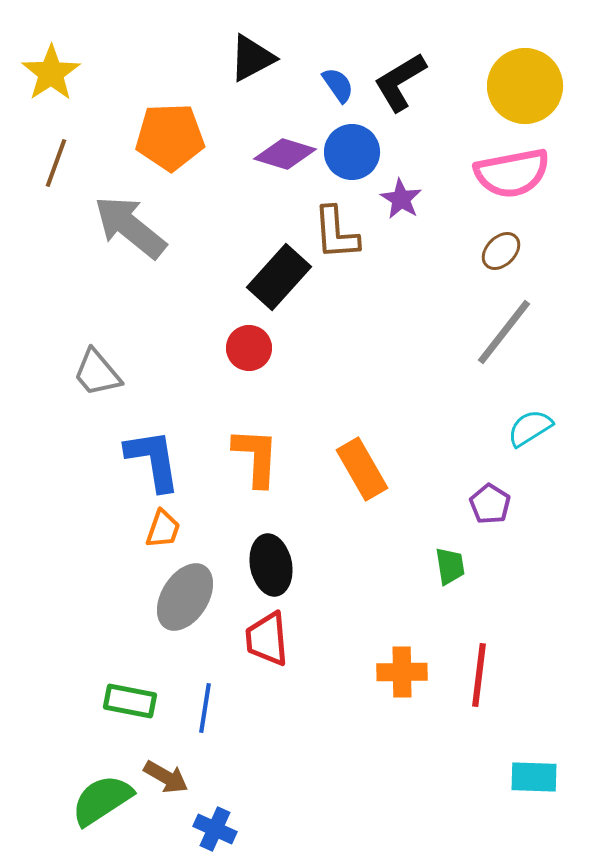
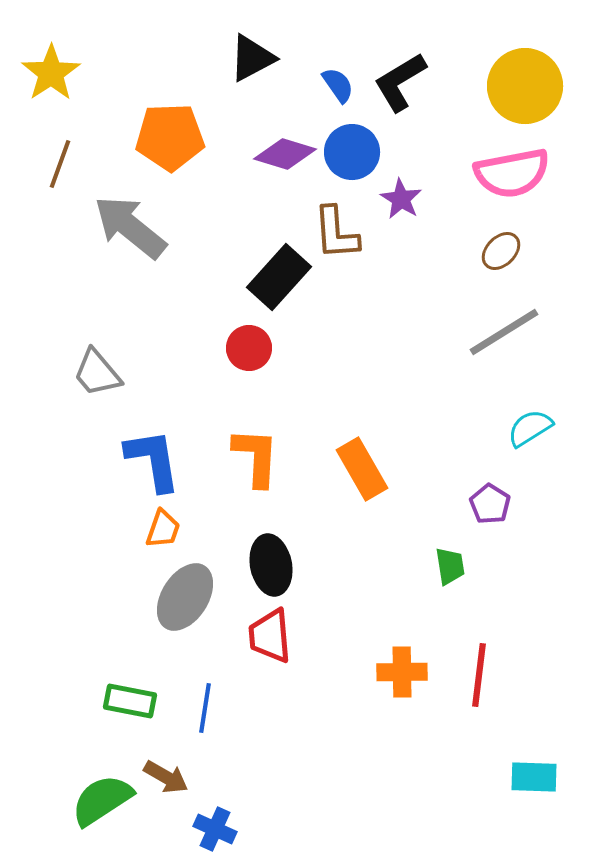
brown line: moved 4 px right, 1 px down
gray line: rotated 20 degrees clockwise
red trapezoid: moved 3 px right, 3 px up
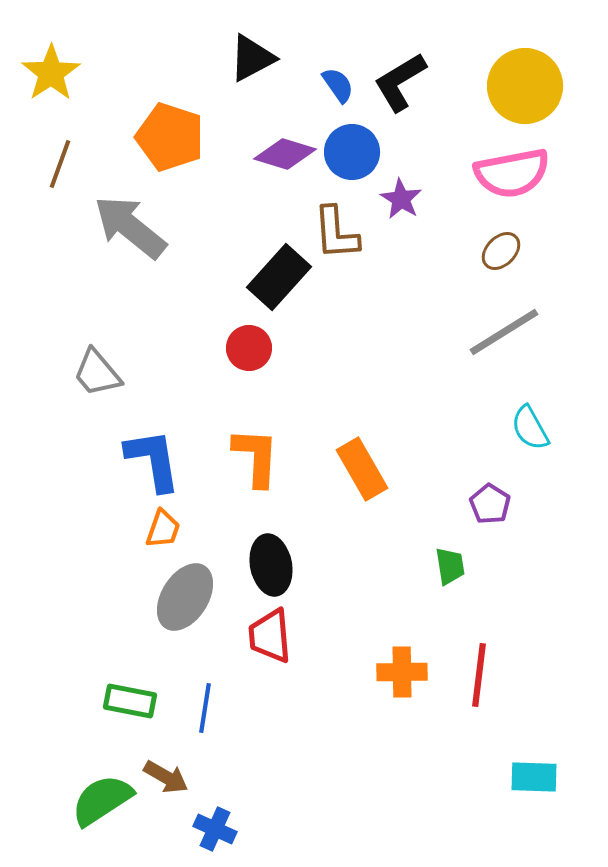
orange pentagon: rotated 20 degrees clockwise
cyan semicircle: rotated 87 degrees counterclockwise
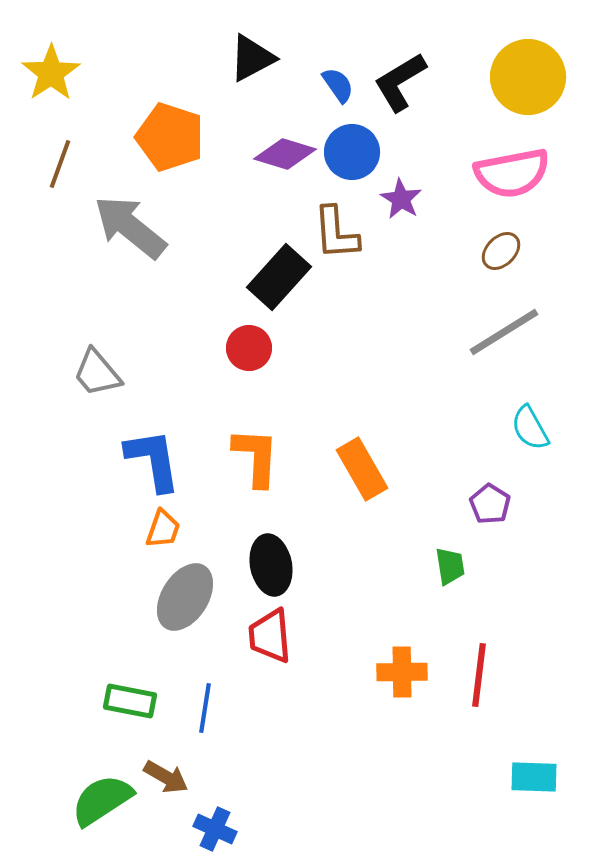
yellow circle: moved 3 px right, 9 px up
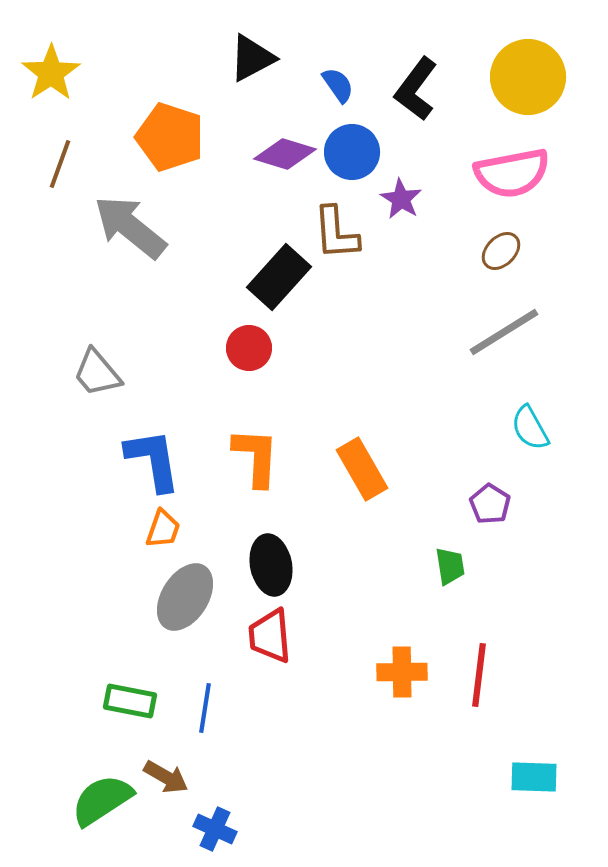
black L-shape: moved 16 px right, 7 px down; rotated 22 degrees counterclockwise
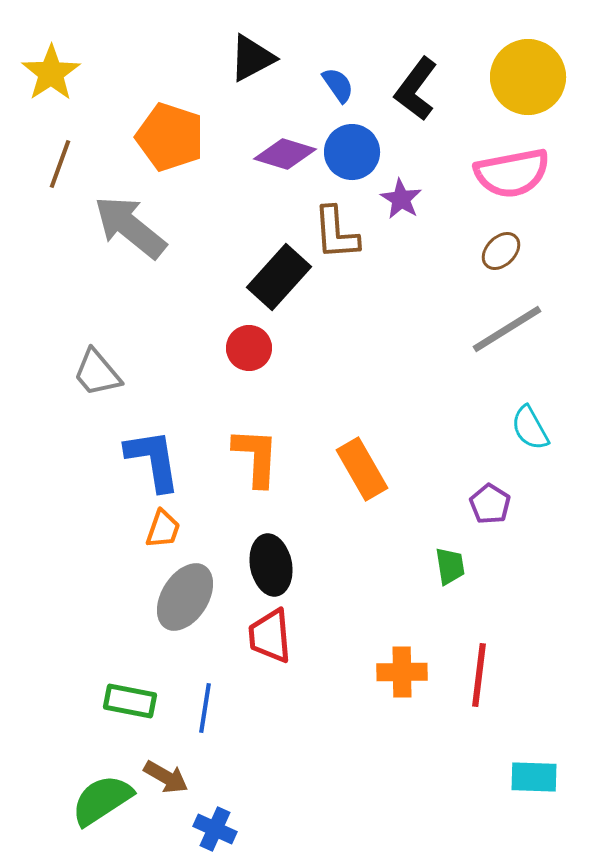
gray line: moved 3 px right, 3 px up
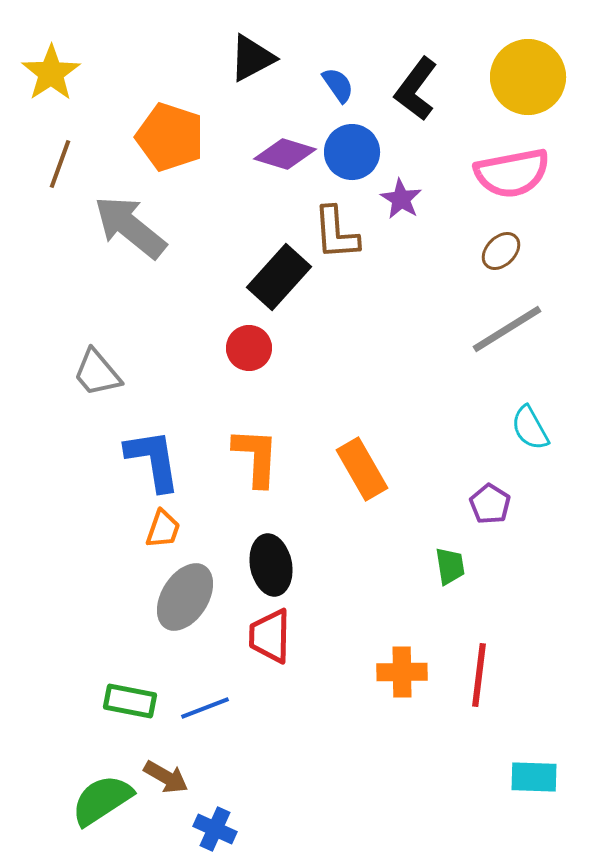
red trapezoid: rotated 6 degrees clockwise
blue line: rotated 60 degrees clockwise
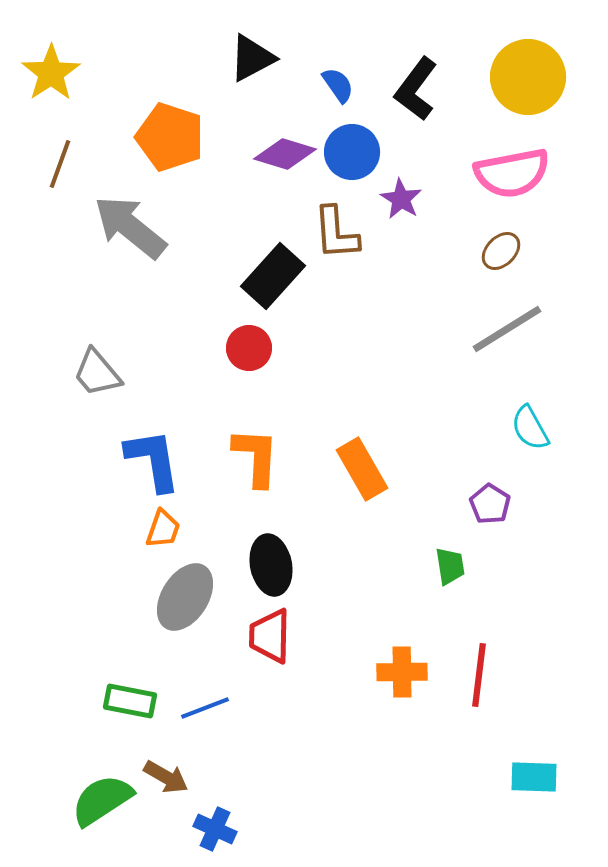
black rectangle: moved 6 px left, 1 px up
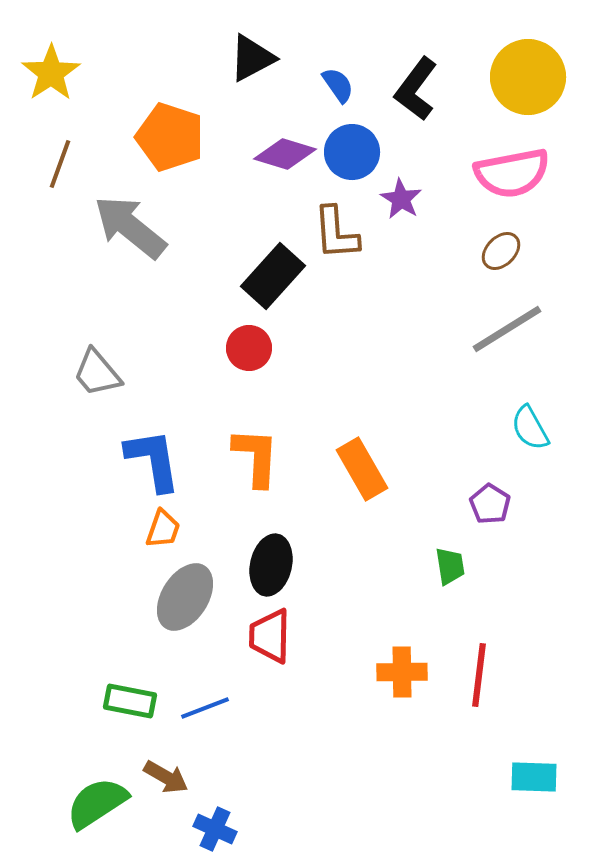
black ellipse: rotated 24 degrees clockwise
green semicircle: moved 5 px left, 3 px down
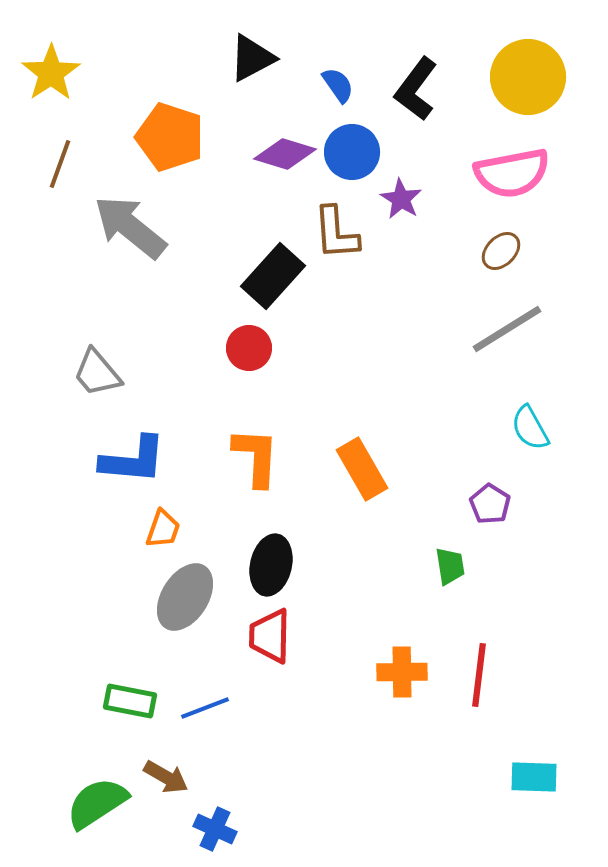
blue L-shape: moved 20 px left; rotated 104 degrees clockwise
